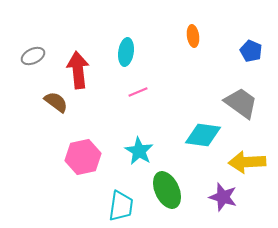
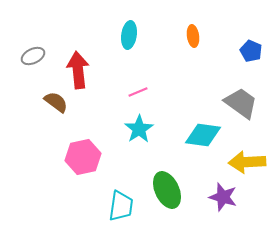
cyan ellipse: moved 3 px right, 17 px up
cyan star: moved 22 px up; rotated 8 degrees clockwise
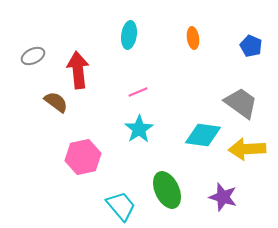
orange ellipse: moved 2 px down
blue pentagon: moved 5 px up
yellow arrow: moved 13 px up
cyan trapezoid: rotated 48 degrees counterclockwise
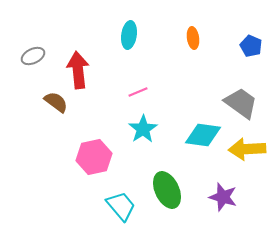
cyan star: moved 4 px right
pink hexagon: moved 11 px right
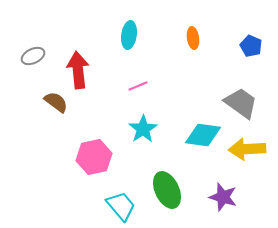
pink line: moved 6 px up
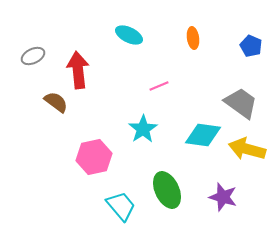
cyan ellipse: rotated 72 degrees counterclockwise
pink line: moved 21 px right
yellow arrow: rotated 18 degrees clockwise
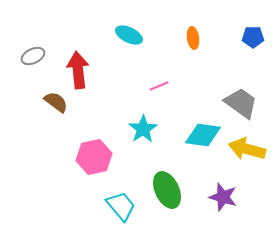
blue pentagon: moved 2 px right, 9 px up; rotated 25 degrees counterclockwise
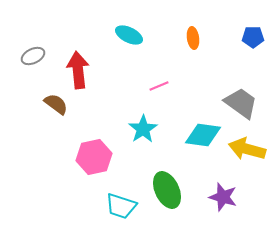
brown semicircle: moved 2 px down
cyan trapezoid: rotated 148 degrees clockwise
